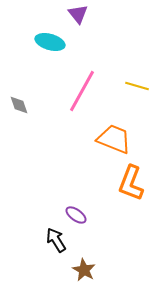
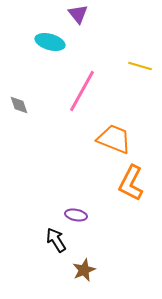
yellow line: moved 3 px right, 20 px up
orange L-shape: rotated 6 degrees clockwise
purple ellipse: rotated 25 degrees counterclockwise
brown star: rotated 20 degrees clockwise
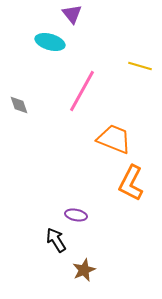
purple triangle: moved 6 px left
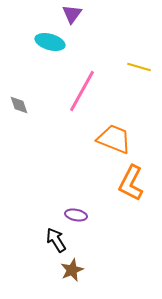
purple triangle: rotated 15 degrees clockwise
yellow line: moved 1 px left, 1 px down
brown star: moved 12 px left
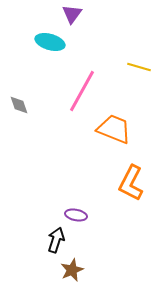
orange trapezoid: moved 10 px up
black arrow: rotated 50 degrees clockwise
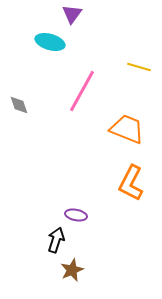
orange trapezoid: moved 13 px right
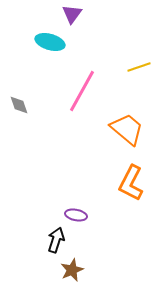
yellow line: rotated 35 degrees counterclockwise
orange trapezoid: rotated 18 degrees clockwise
